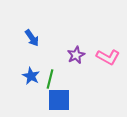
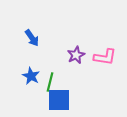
pink L-shape: moved 3 px left; rotated 20 degrees counterclockwise
green line: moved 3 px down
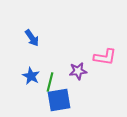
purple star: moved 2 px right, 16 px down; rotated 18 degrees clockwise
blue square: rotated 10 degrees counterclockwise
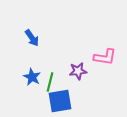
blue star: moved 1 px right, 1 px down
blue square: moved 1 px right, 1 px down
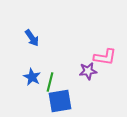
purple star: moved 10 px right
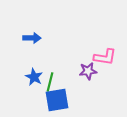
blue arrow: rotated 54 degrees counterclockwise
blue star: moved 2 px right
blue square: moved 3 px left, 1 px up
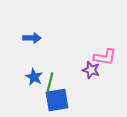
purple star: moved 3 px right, 1 px up; rotated 24 degrees clockwise
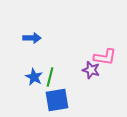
green line: moved 5 px up
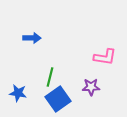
purple star: moved 17 px down; rotated 18 degrees counterclockwise
blue star: moved 16 px left, 16 px down; rotated 18 degrees counterclockwise
blue square: moved 1 px right, 1 px up; rotated 25 degrees counterclockwise
